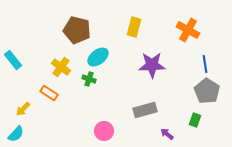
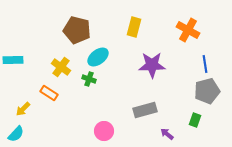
cyan rectangle: rotated 54 degrees counterclockwise
gray pentagon: rotated 25 degrees clockwise
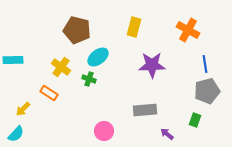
gray rectangle: rotated 10 degrees clockwise
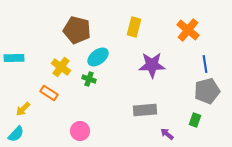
orange cross: rotated 10 degrees clockwise
cyan rectangle: moved 1 px right, 2 px up
pink circle: moved 24 px left
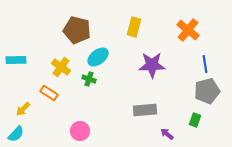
cyan rectangle: moved 2 px right, 2 px down
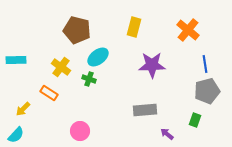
cyan semicircle: moved 1 px down
